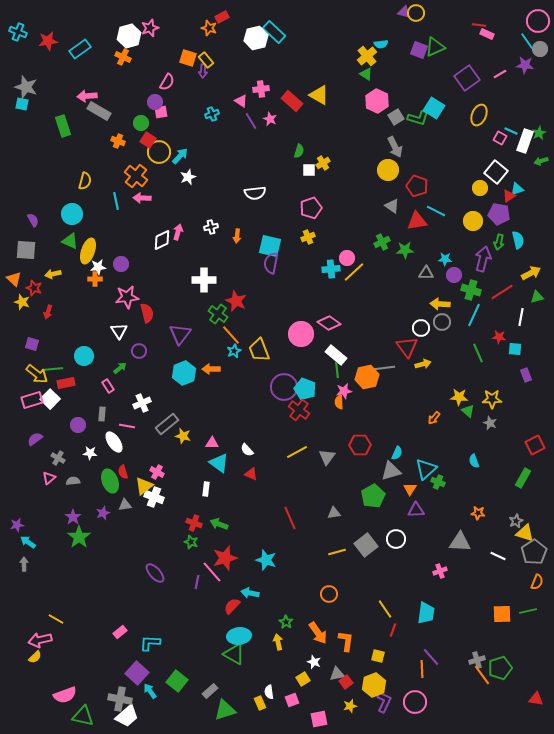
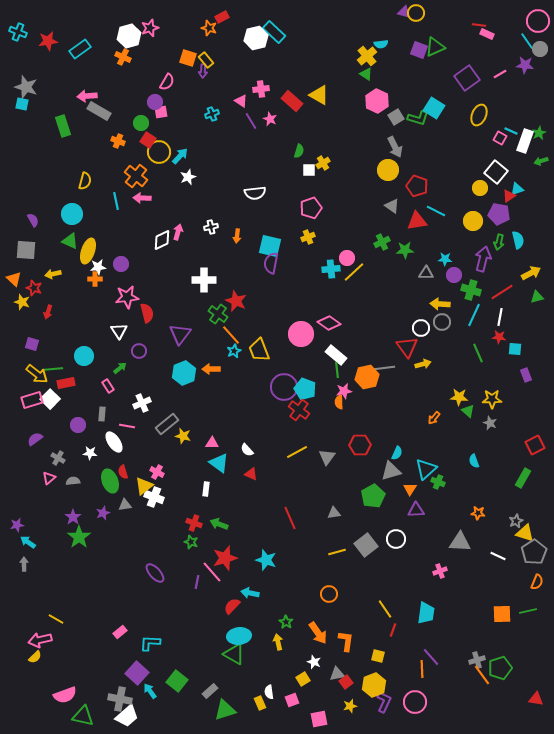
white line at (521, 317): moved 21 px left
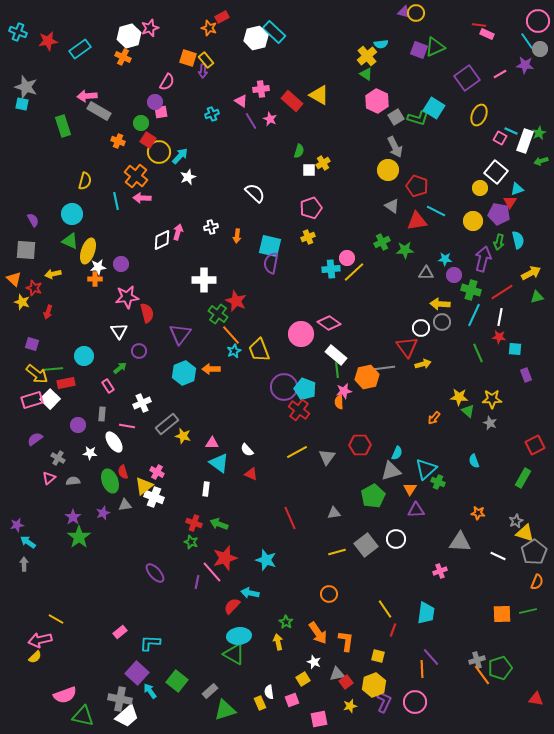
white semicircle at (255, 193): rotated 130 degrees counterclockwise
red triangle at (509, 196): moved 1 px right, 6 px down; rotated 24 degrees counterclockwise
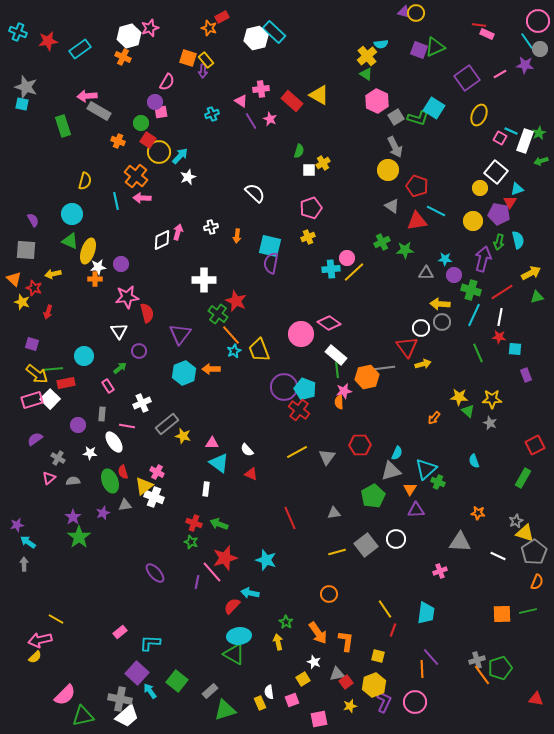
pink semicircle at (65, 695): rotated 25 degrees counterclockwise
green triangle at (83, 716): rotated 25 degrees counterclockwise
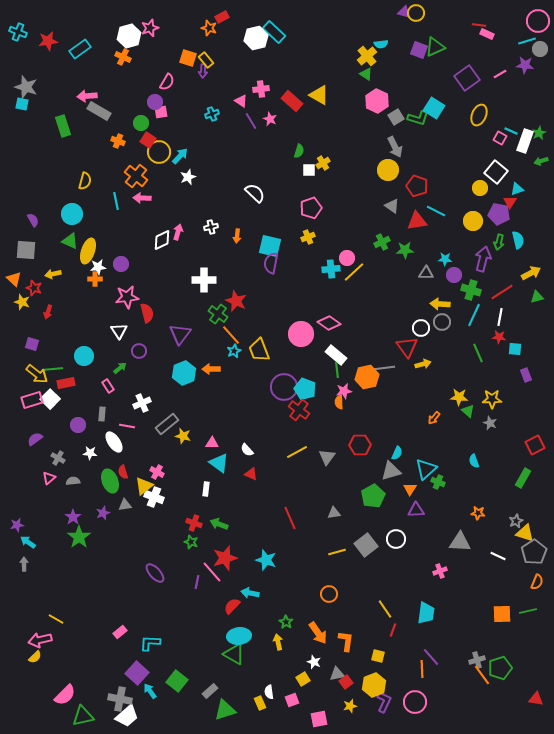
cyan line at (527, 41): rotated 72 degrees counterclockwise
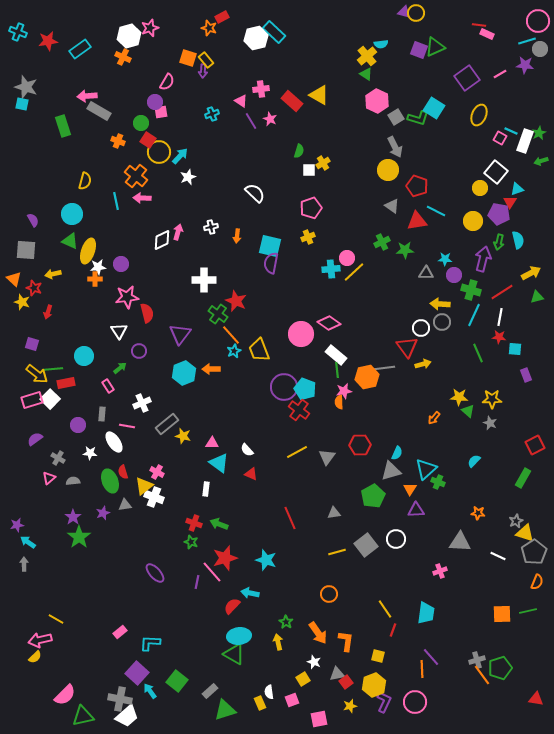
cyan semicircle at (474, 461): rotated 64 degrees clockwise
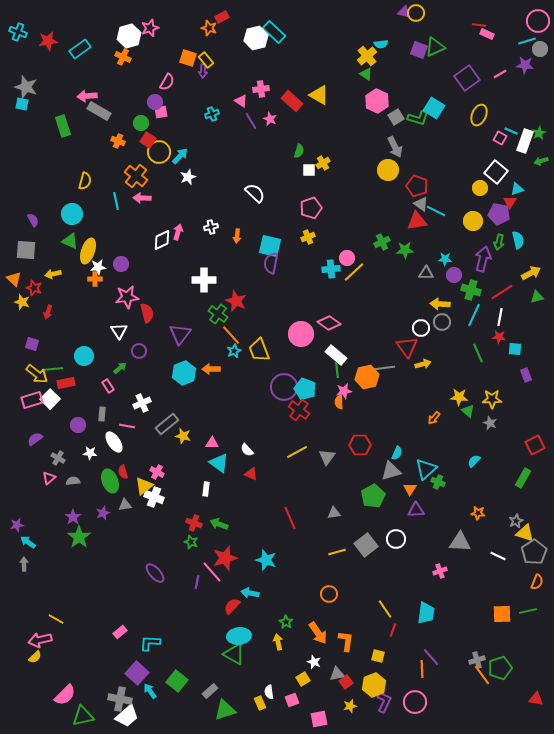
gray triangle at (392, 206): moved 29 px right, 2 px up
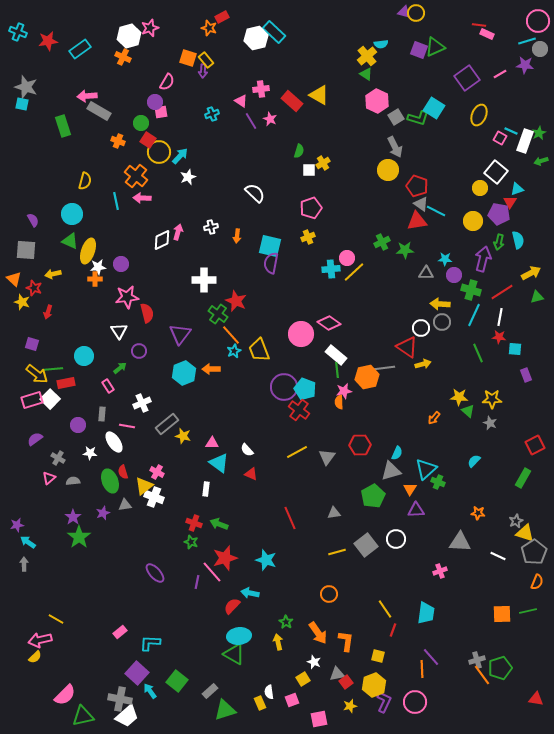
red triangle at (407, 347): rotated 20 degrees counterclockwise
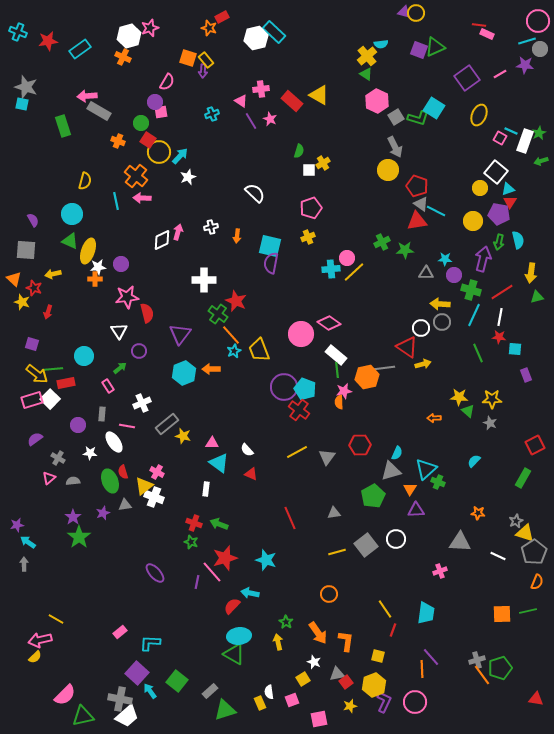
cyan triangle at (517, 189): moved 9 px left
yellow arrow at (531, 273): rotated 126 degrees clockwise
orange arrow at (434, 418): rotated 48 degrees clockwise
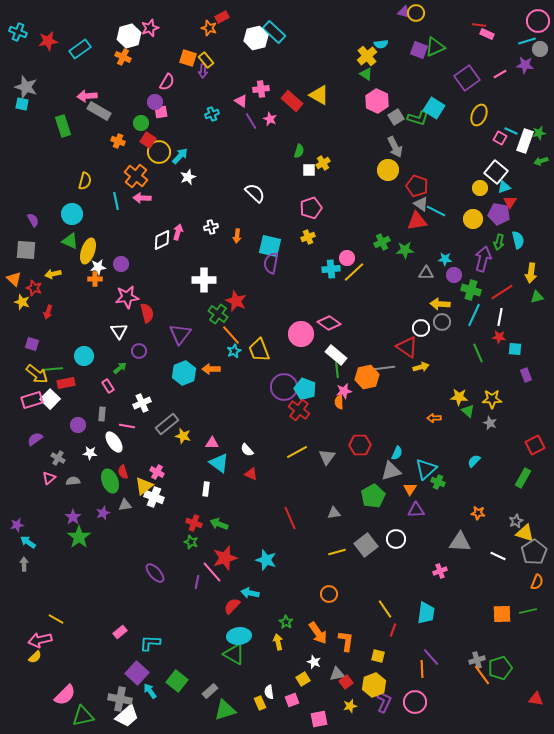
green star at (539, 133): rotated 16 degrees clockwise
cyan triangle at (508, 189): moved 4 px left, 2 px up
yellow circle at (473, 221): moved 2 px up
yellow arrow at (423, 364): moved 2 px left, 3 px down
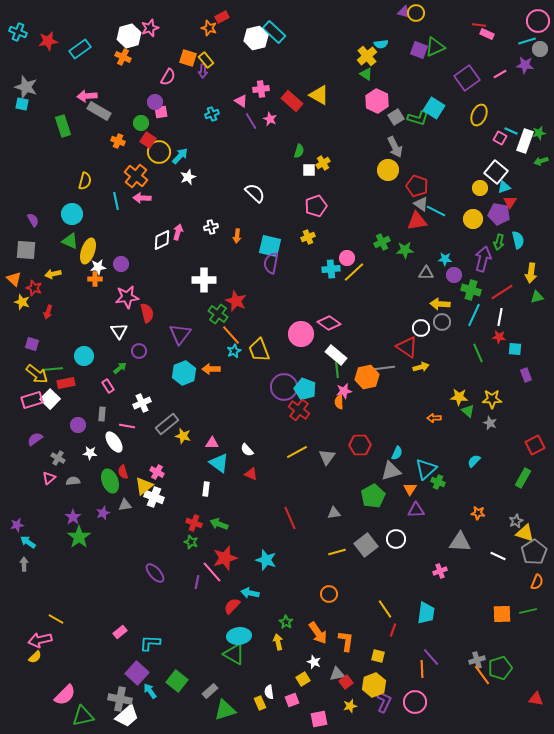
pink semicircle at (167, 82): moved 1 px right, 5 px up
pink pentagon at (311, 208): moved 5 px right, 2 px up
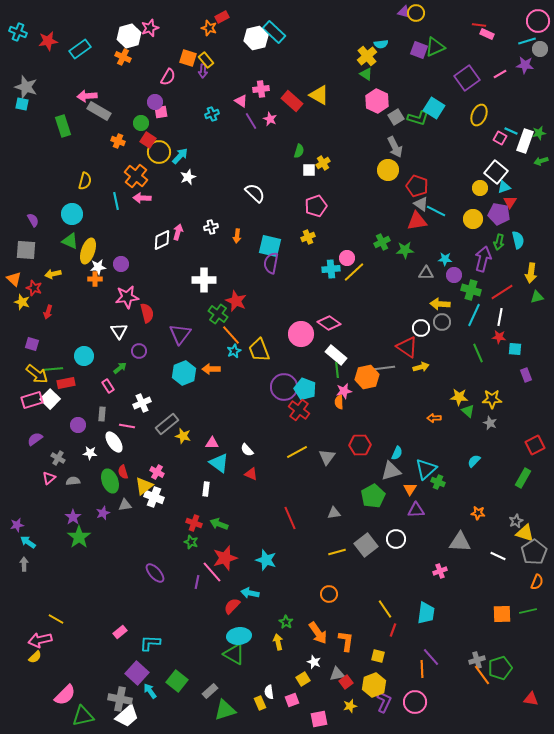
red triangle at (536, 699): moved 5 px left
